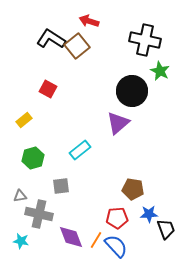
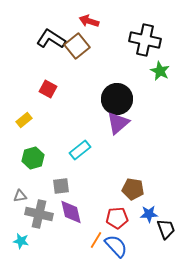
black circle: moved 15 px left, 8 px down
purple diamond: moved 25 px up; rotated 8 degrees clockwise
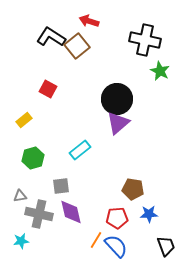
black L-shape: moved 2 px up
black trapezoid: moved 17 px down
cyan star: rotated 21 degrees counterclockwise
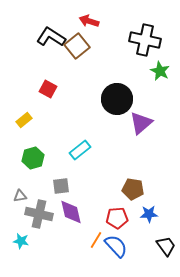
purple triangle: moved 23 px right
cyan star: rotated 21 degrees clockwise
black trapezoid: rotated 15 degrees counterclockwise
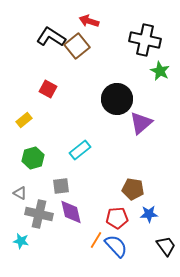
gray triangle: moved 3 px up; rotated 40 degrees clockwise
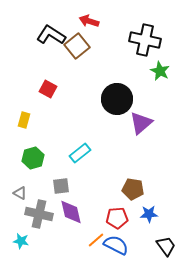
black L-shape: moved 2 px up
yellow rectangle: rotated 35 degrees counterclockwise
cyan rectangle: moved 3 px down
orange line: rotated 18 degrees clockwise
blue semicircle: moved 1 px up; rotated 20 degrees counterclockwise
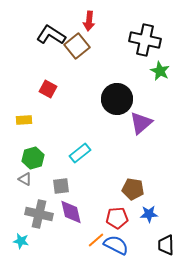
red arrow: rotated 102 degrees counterclockwise
yellow rectangle: rotated 70 degrees clockwise
gray triangle: moved 5 px right, 14 px up
black trapezoid: moved 1 px up; rotated 145 degrees counterclockwise
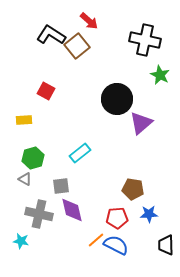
red arrow: rotated 54 degrees counterclockwise
green star: moved 4 px down
red square: moved 2 px left, 2 px down
purple diamond: moved 1 px right, 2 px up
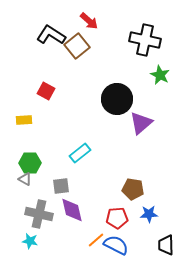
green hexagon: moved 3 px left, 5 px down; rotated 15 degrees clockwise
cyan star: moved 9 px right
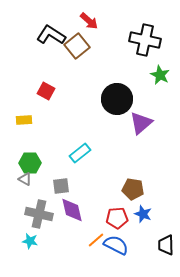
blue star: moved 6 px left; rotated 24 degrees clockwise
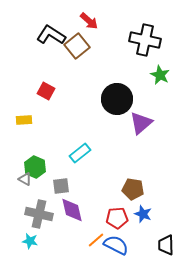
green hexagon: moved 5 px right, 4 px down; rotated 25 degrees clockwise
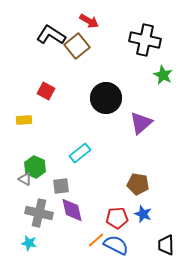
red arrow: rotated 12 degrees counterclockwise
green star: moved 3 px right
black circle: moved 11 px left, 1 px up
brown pentagon: moved 5 px right, 5 px up
gray cross: moved 1 px up
cyan star: moved 1 px left, 2 px down
